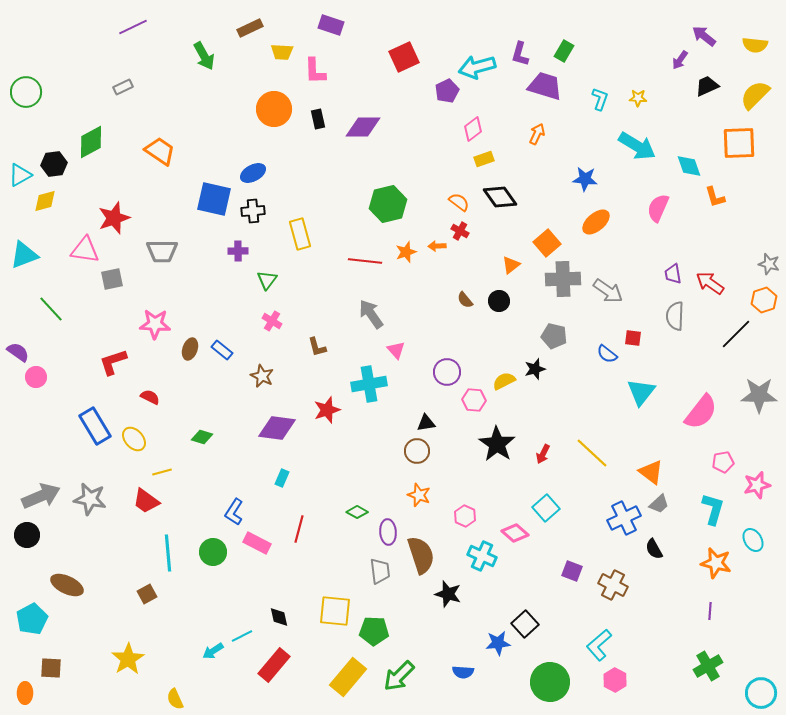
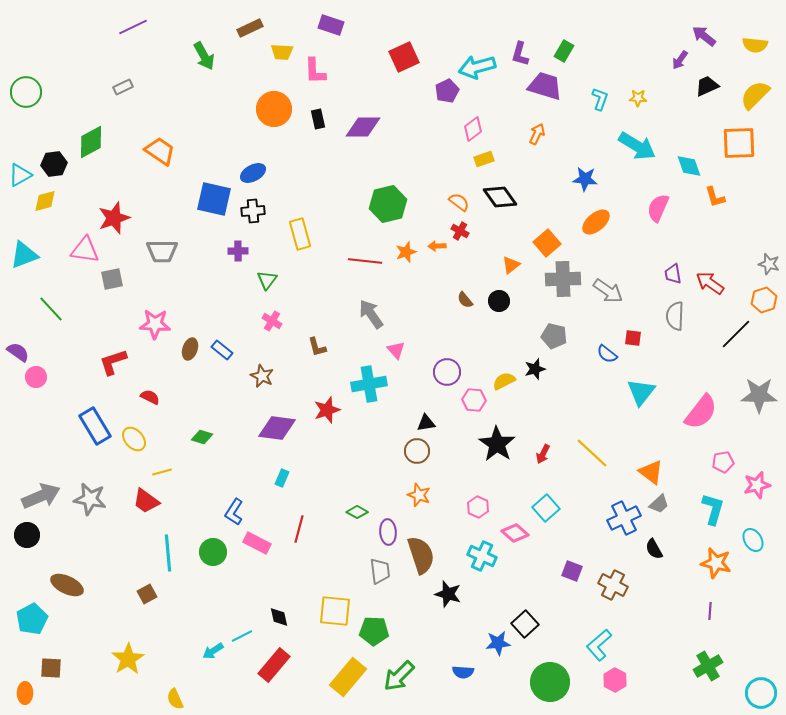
pink hexagon at (465, 516): moved 13 px right, 9 px up
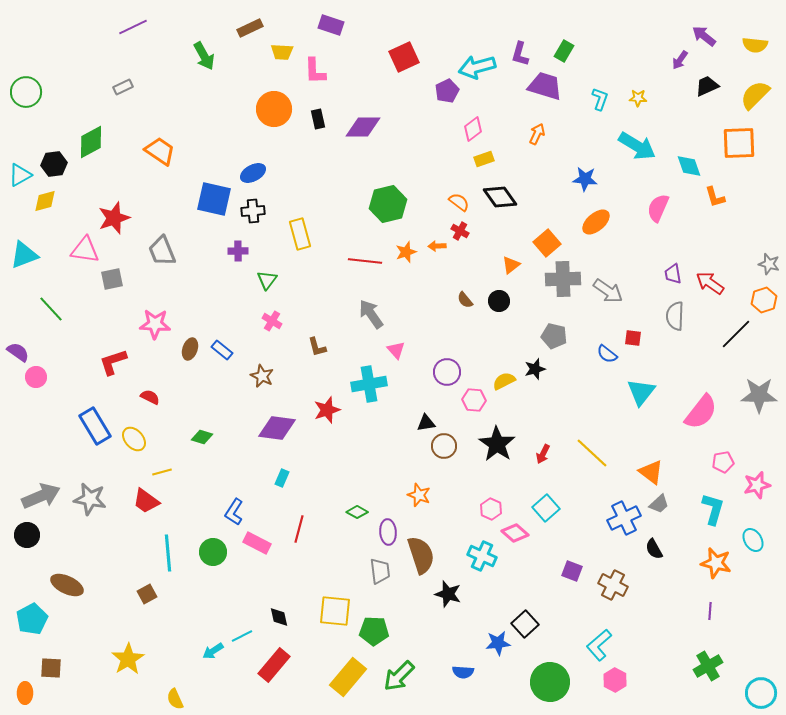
gray trapezoid at (162, 251): rotated 68 degrees clockwise
brown circle at (417, 451): moved 27 px right, 5 px up
pink hexagon at (478, 507): moved 13 px right, 2 px down
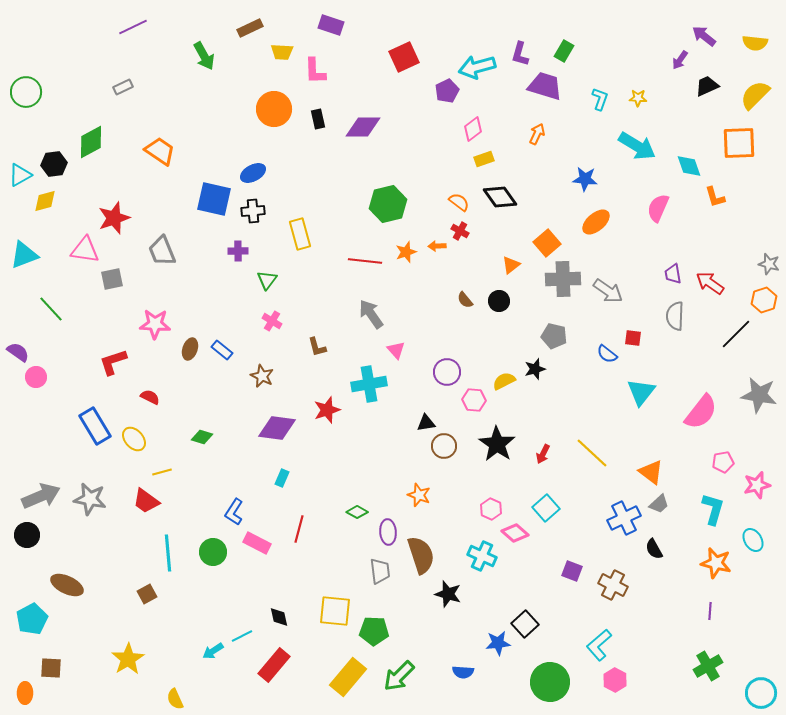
yellow semicircle at (755, 45): moved 2 px up
gray star at (759, 395): rotated 9 degrees clockwise
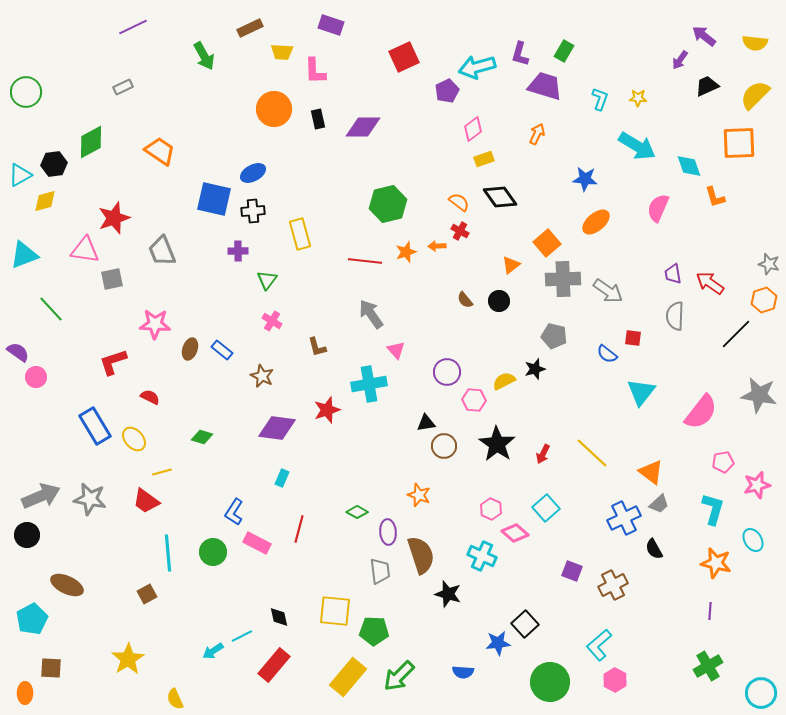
brown cross at (613, 585): rotated 36 degrees clockwise
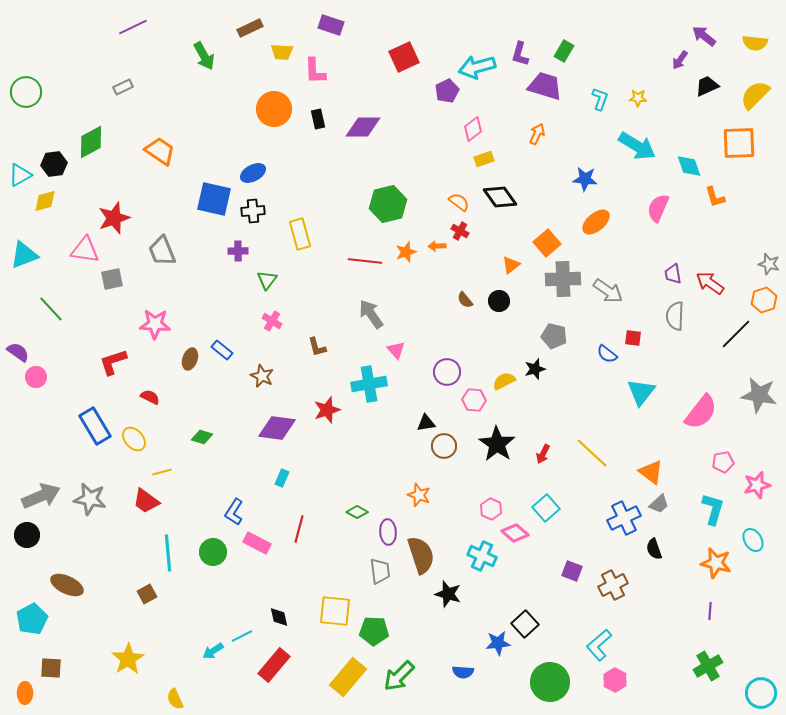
brown ellipse at (190, 349): moved 10 px down
black semicircle at (654, 549): rotated 10 degrees clockwise
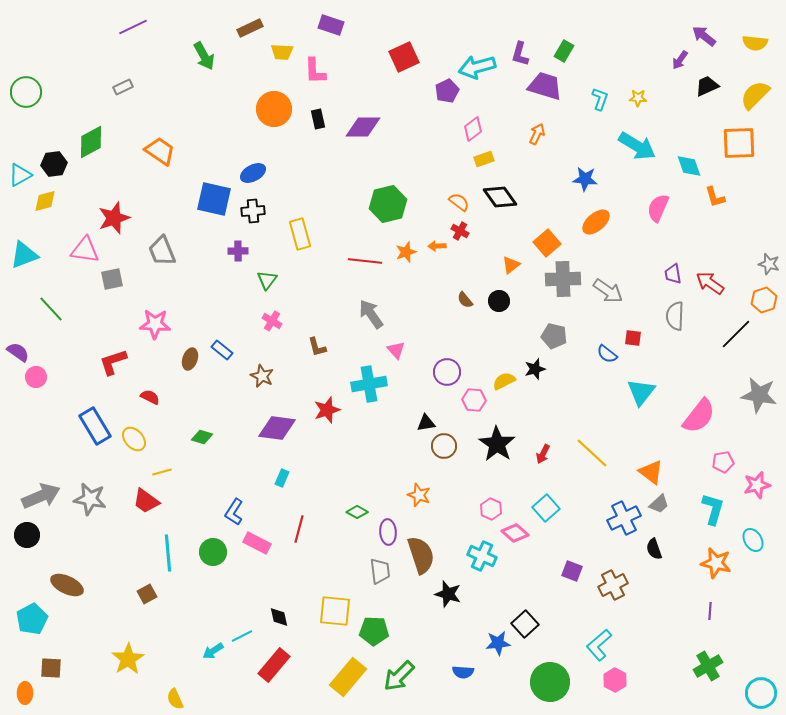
pink semicircle at (701, 412): moved 2 px left, 4 px down
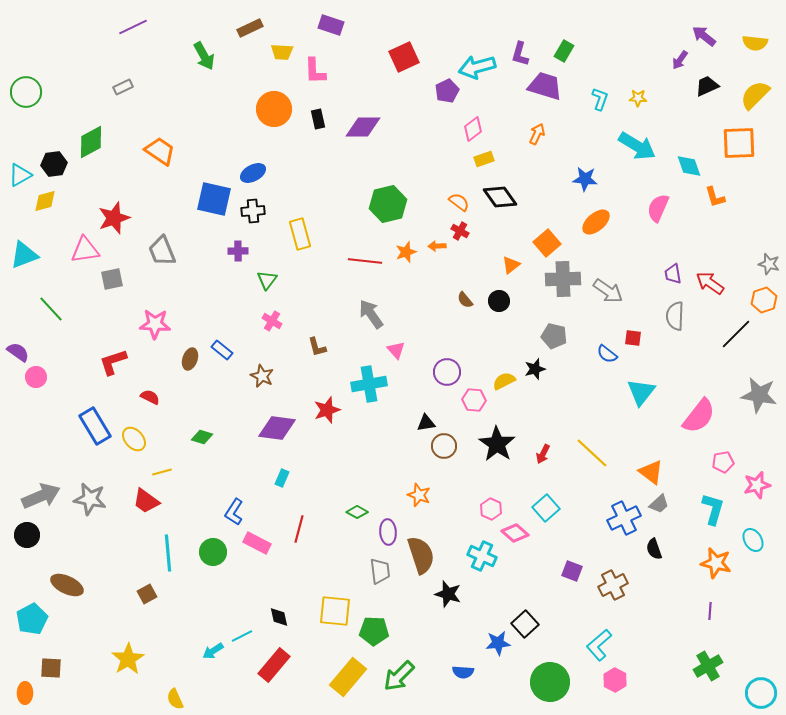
pink triangle at (85, 250): rotated 16 degrees counterclockwise
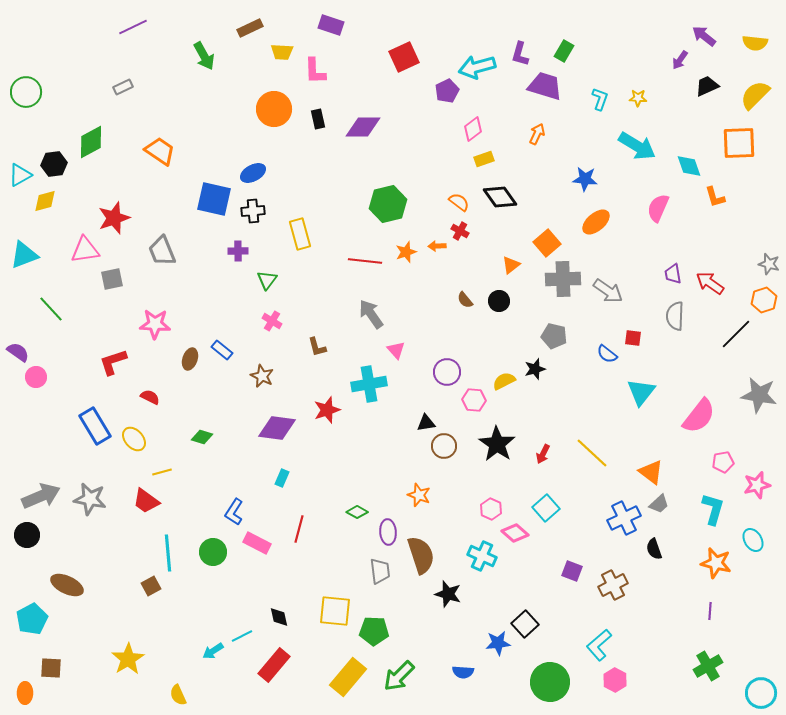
brown square at (147, 594): moved 4 px right, 8 px up
yellow semicircle at (175, 699): moved 3 px right, 4 px up
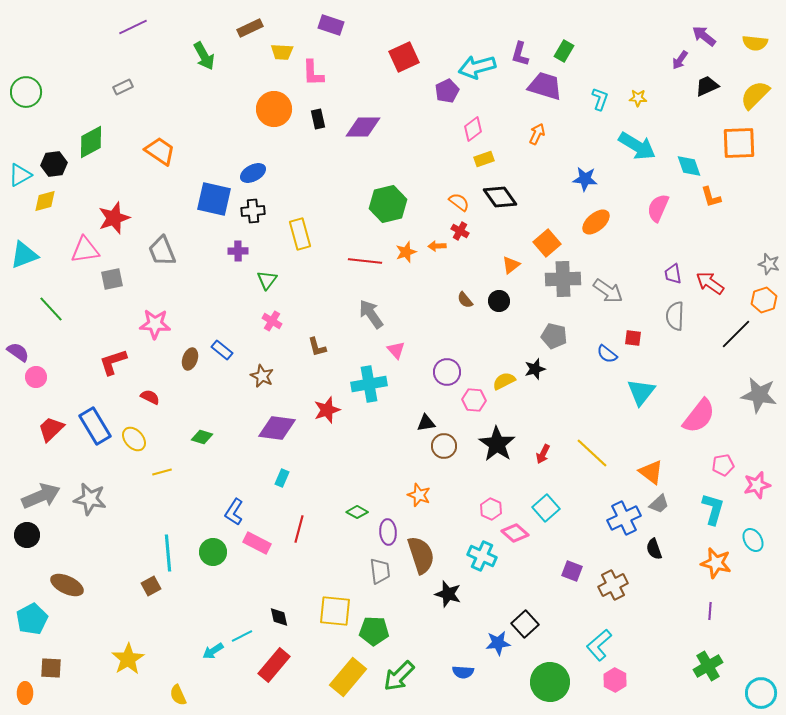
pink L-shape at (315, 71): moved 2 px left, 2 px down
orange L-shape at (715, 197): moved 4 px left
pink pentagon at (723, 462): moved 3 px down
red trapezoid at (146, 501): moved 95 px left, 72 px up; rotated 100 degrees clockwise
